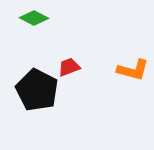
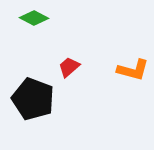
red trapezoid: rotated 20 degrees counterclockwise
black pentagon: moved 4 px left, 9 px down; rotated 6 degrees counterclockwise
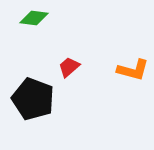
green diamond: rotated 20 degrees counterclockwise
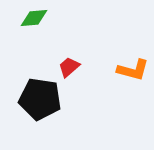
green diamond: rotated 12 degrees counterclockwise
black pentagon: moved 7 px right; rotated 12 degrees counterclockwise
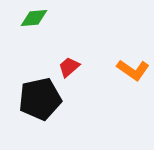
orange L-shape: rotated 20 degrees clockwise
black pentagon: rotated 21 degrees counterclockwise
